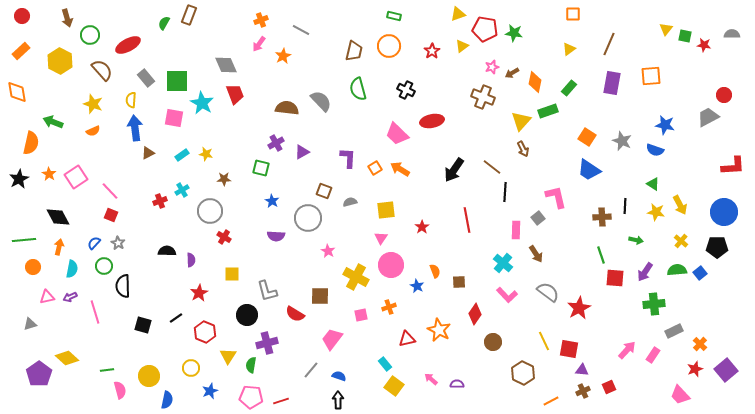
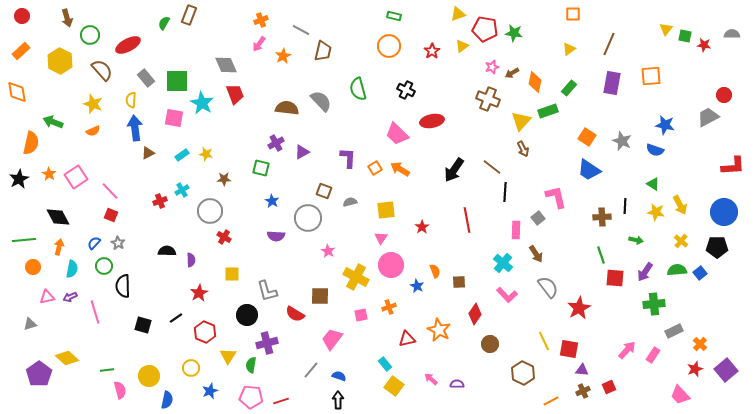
brown trapezoid at (354, 51): moved 31 px left
brown cross at (483, 97): moved 5 px right, 2 px down
gray semicircle at (548, 292): moved 5 px up; rotated 15 degrees clockwise
brown circle at (493, 342): moved 3 px left, 2 px down
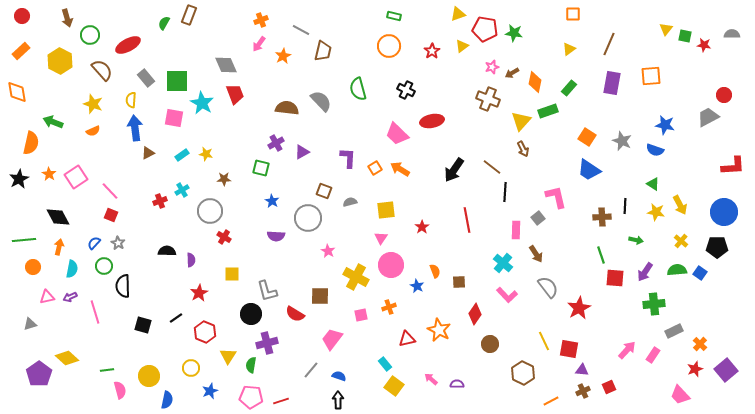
blue square at (700, 273): rotated 16 degrees counterclockwise
black circle at (247, 315): moved 4 px right, 1 px up
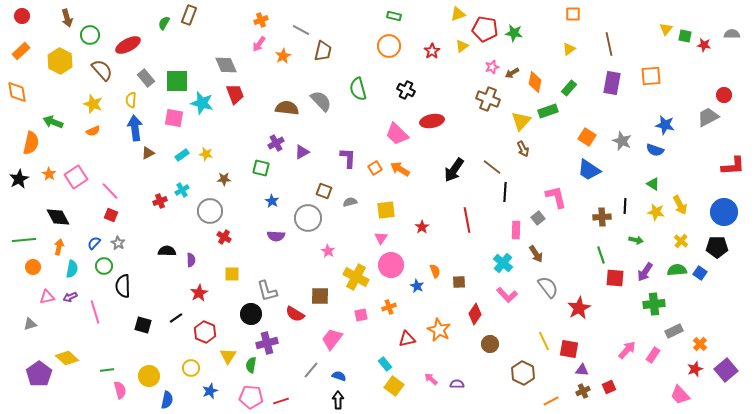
brown line at (609, 44): rotated 35 degrees counterclockwise
cyan star at (202, 103): rotated 15 degrees counterclockwise
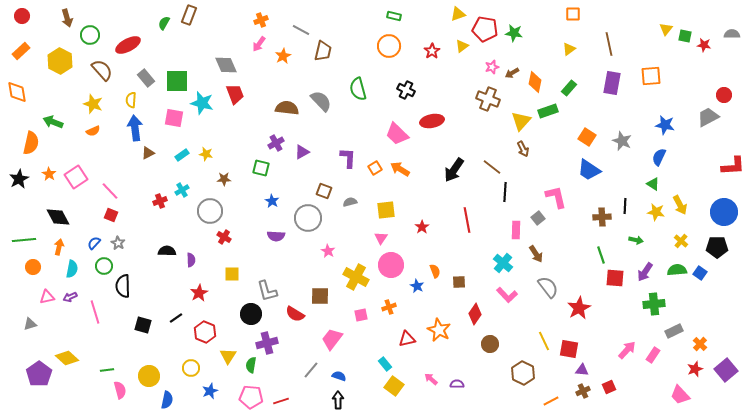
blue semicircle at (655, 150): moved 4 px right, 7 px down; rotated 96 degrees clockwise
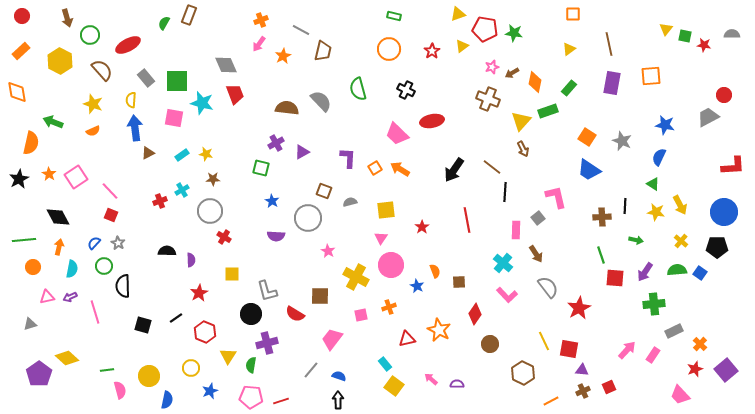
orange circle at (389, 46): moved 3 px down
brown star at (224, 179): moved 11 px left
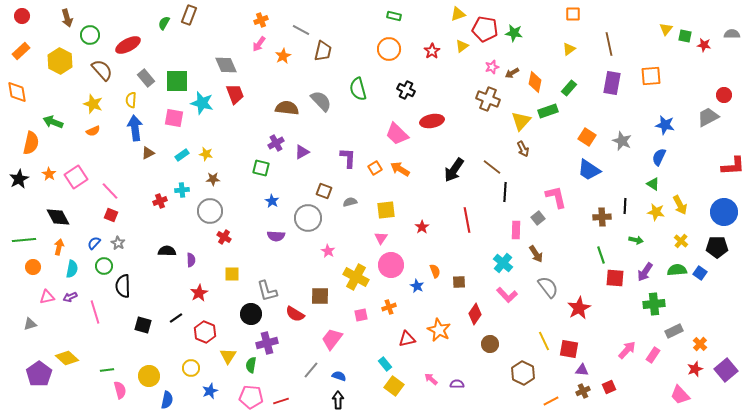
cyan cross at (182, 190): rotated 24 degrees clockwise
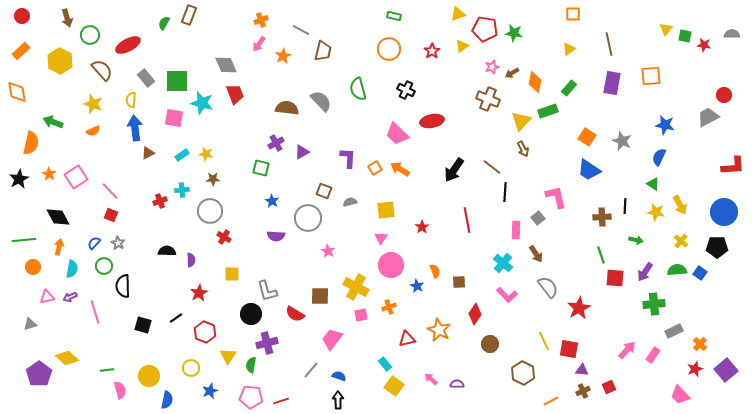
yellow cross at (356, 277): moved 10 px down
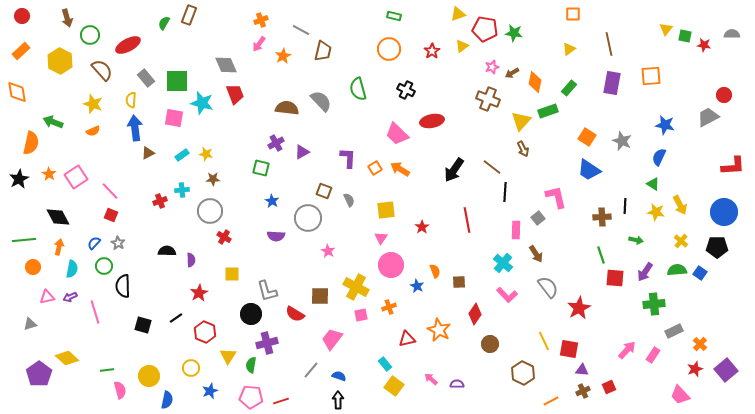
gray semicircle at (350, 202): moved 1 px left, 2 px up; rotated 80 degrees clockwise
